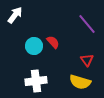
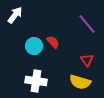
white cross: rotated 15 degrees clockwise
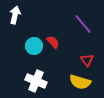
white arrow: rotated 24 degrees counterclockwise
purple line: moved 4 px left
white cross: rotated 15 degrees clockwise
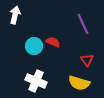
purple line: rotated 15 degrees clockwise
red semicircle: rotated 24 degrees counterclockwise
yellow semicircle: moved 1 px left, 1 px down
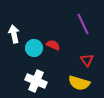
white arrow: moved 1 px left, 19 px down; rotated 24 degrees counterclockwise
red semicircle: moved 3 px down
cyan circle: moved 2 px down
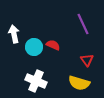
cyan circle: moved 1 px up
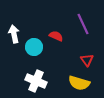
red semicircle: moved 3 px right, 9 px up
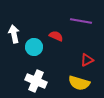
purple line: moved 2 px left, 3 px up; rotated 55 degrees counterclockwise
red triangle: rotated 40 degrees clockwise
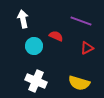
purple line: rotated 10 degrees clockwise
white arrow: moved 9 px right, 15 px up
cyan circle: moved 1 px up
red triangle: moved 12 px up
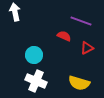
white arrow: moved 8 px left, 7 px up
red semicircle: moved 8 px right
cyan circle: moved 9 px down
